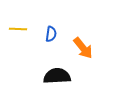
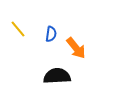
yellow line: rotated 48 degrees clockwise
orange arrow: moved 7 px left
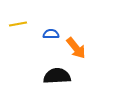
yellow line: moved 5 px up; rotated 60 degrees counterclockwise
blue semicircle: rotated 98 degrees counterclockwise
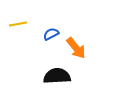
blue semicircle: rotated 28 degrees counterclockwise
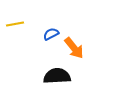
yellow line: moved 3 px left
orange arrow: moved 2 px left
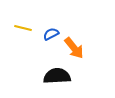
yellow line: moved 8 px right, 4 px down; rotated 24 degrees clockwise
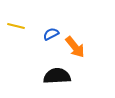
yellow line: moved 7 px left, 2 px up
orange arrow: moved 1 px right, 1 px up
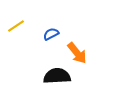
yellow line: rotated 48 degrees counterclockwise
orange arrow: moved 2 px right, 6 px down
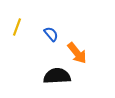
yellow line: moved 1 px right, 1 px down; rotated 36 degrees counterclockwise
blue semicircle: rotated 77 degrees clockwise
